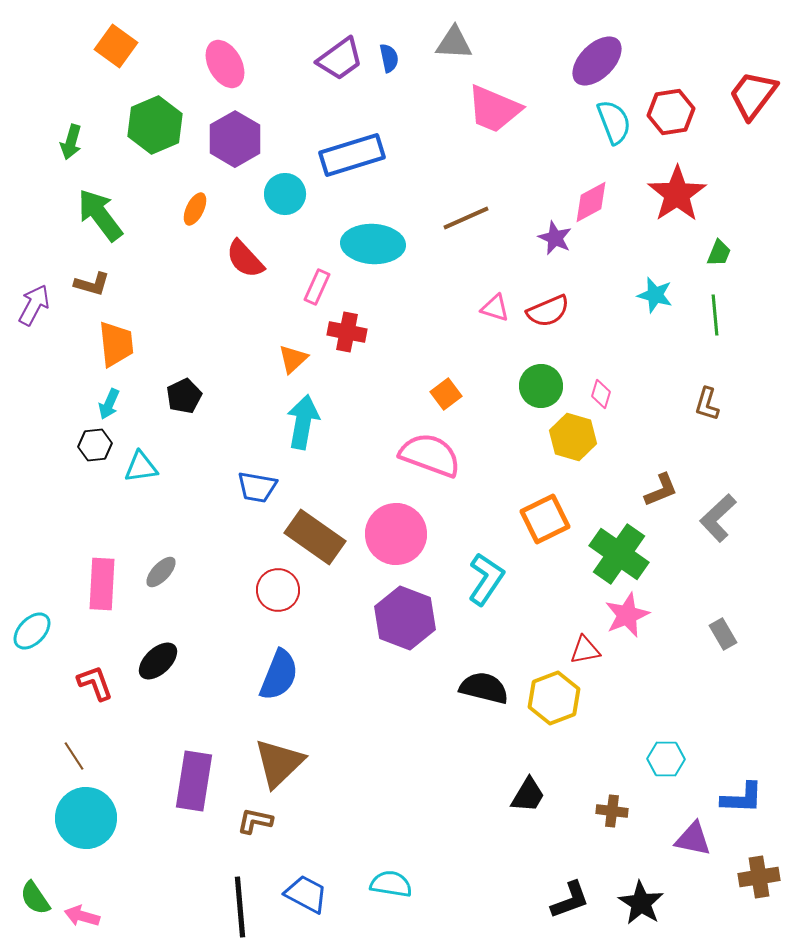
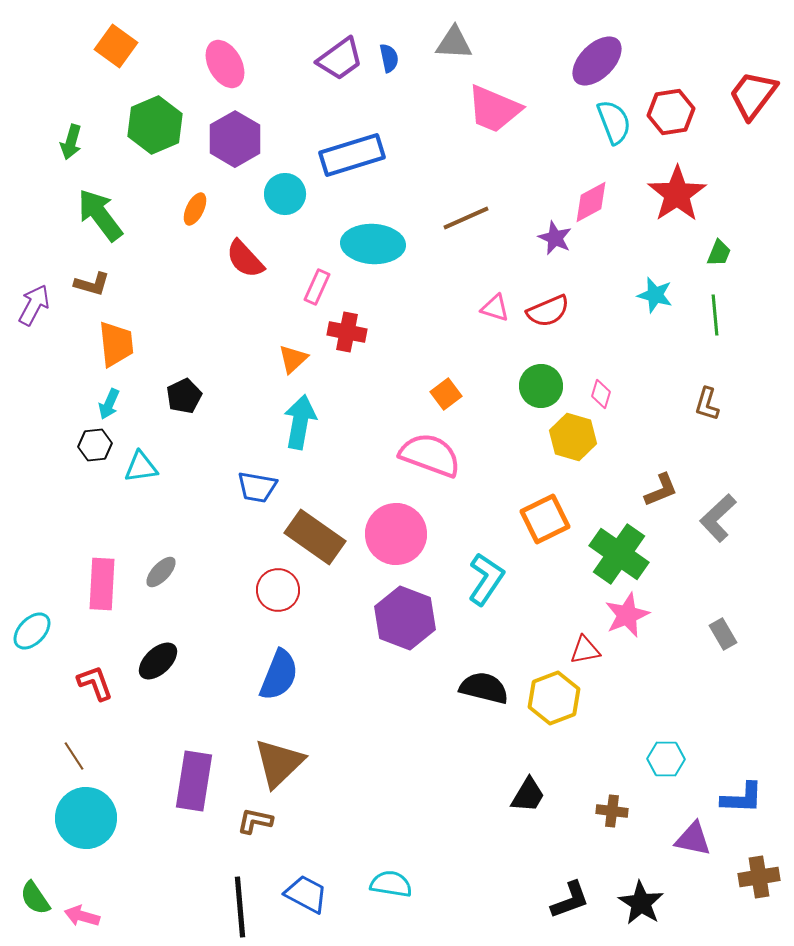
cyan arrow at (303, 422): moved 3 px left
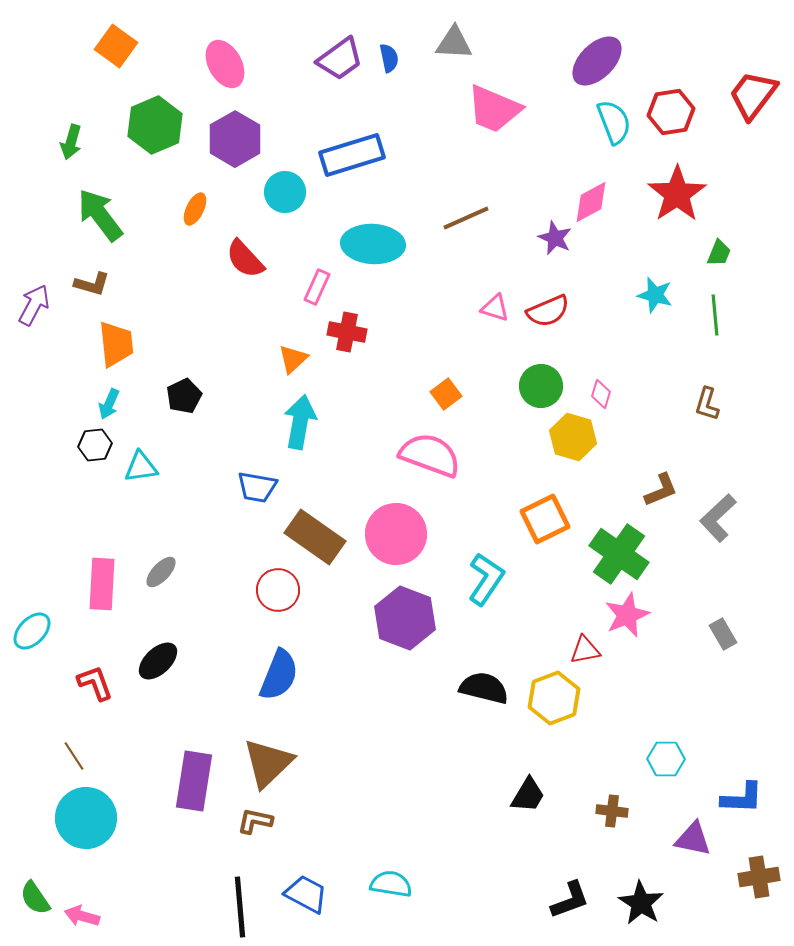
cyan circle at (285, 194): moved 2 px up
brown triangle at (279, 763): moved 11 px left
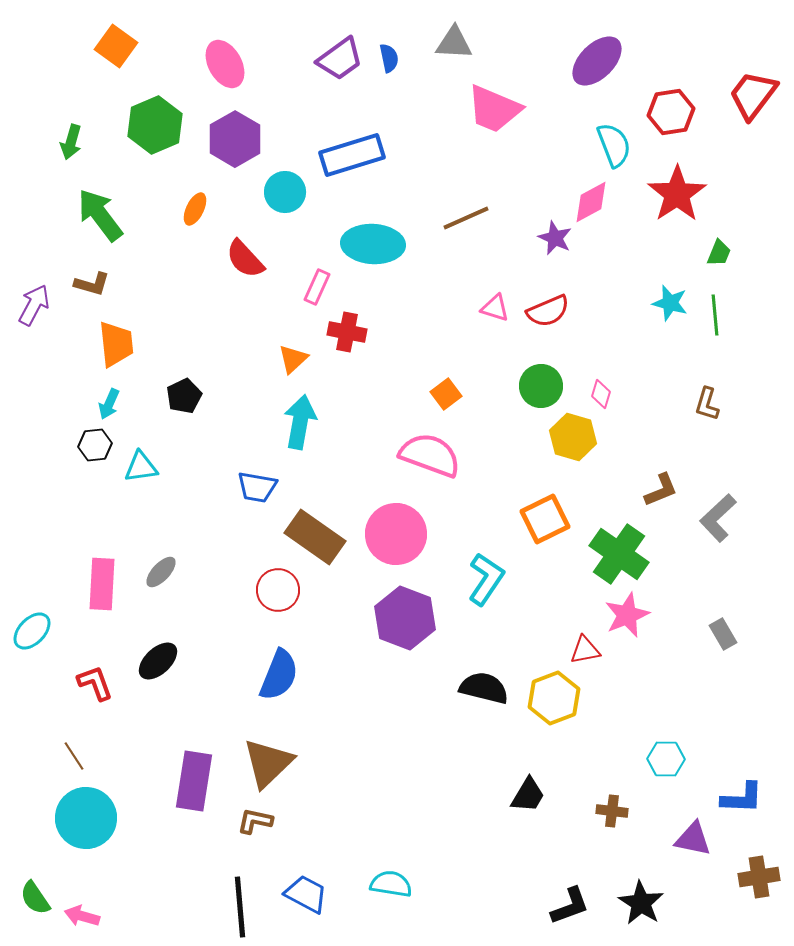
cyan semicircle at (614, 122): moved 23 px down
cyan star at (655, 295): moved 15 px right, 8 px down
black L-shape at (570, 900): moved 6 px down
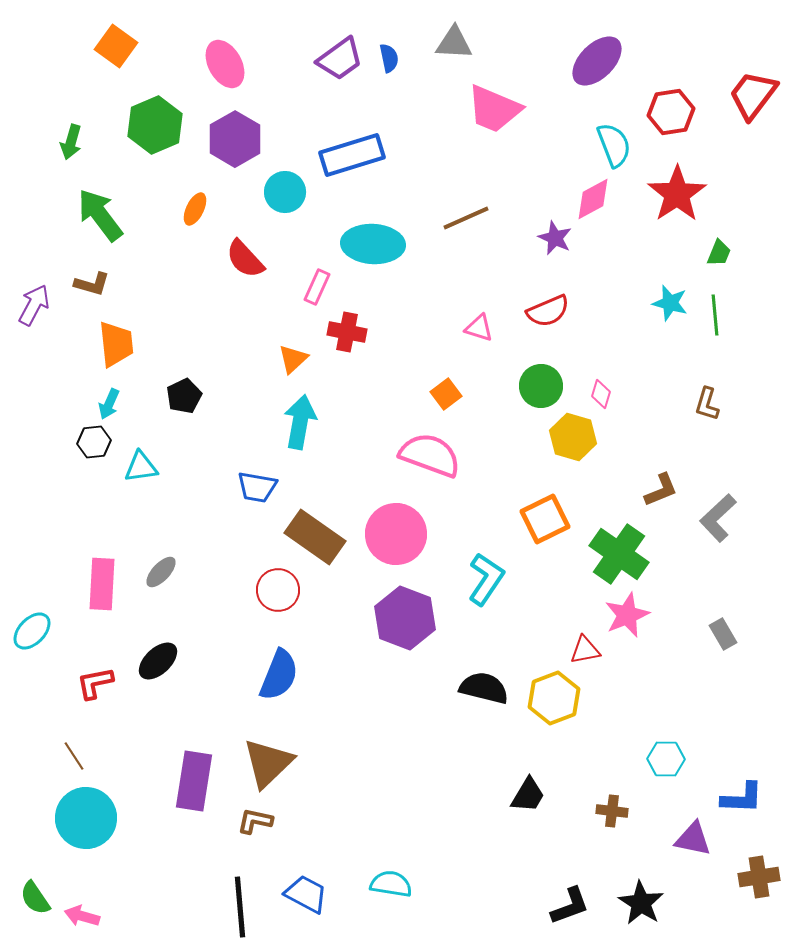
pink diamond at (591, 202): moved 2 px right, 3 px up
pink triangle at (495, 308): moved 16 px left, 20 px down
black hexagon at (95, 445): moved 1 px left, 3 px up
red L-shape at (95, 683): rotated 81 degrees counterclockwise
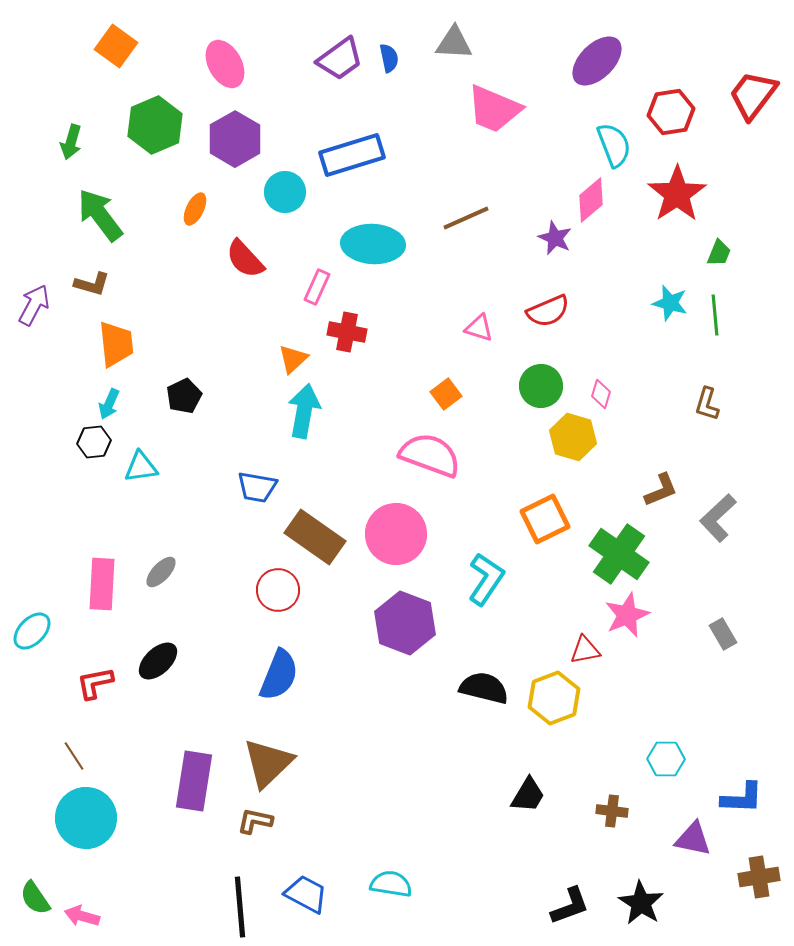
pink diamond at (593, 199): moved 2 px left, 1 px down; rotated 12 degrees counterclockwise
cyan arrow at (300, 422): moved 4 px right, 11 px up
purple hexagon at (405, 618): moved 5 px down
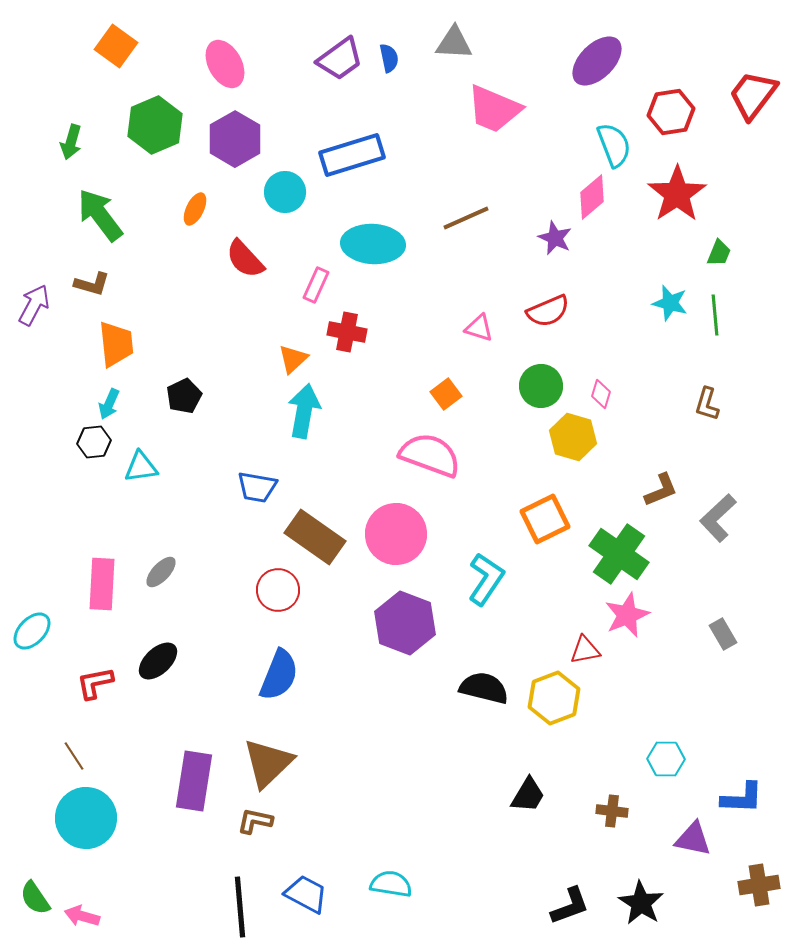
pink diamond at (591, 200): moved 1 px right, 3 px up
pink rectangle at (317, 287): moved 1 px left, 2 px up
brown cross at (759, 877): moved 8 px down
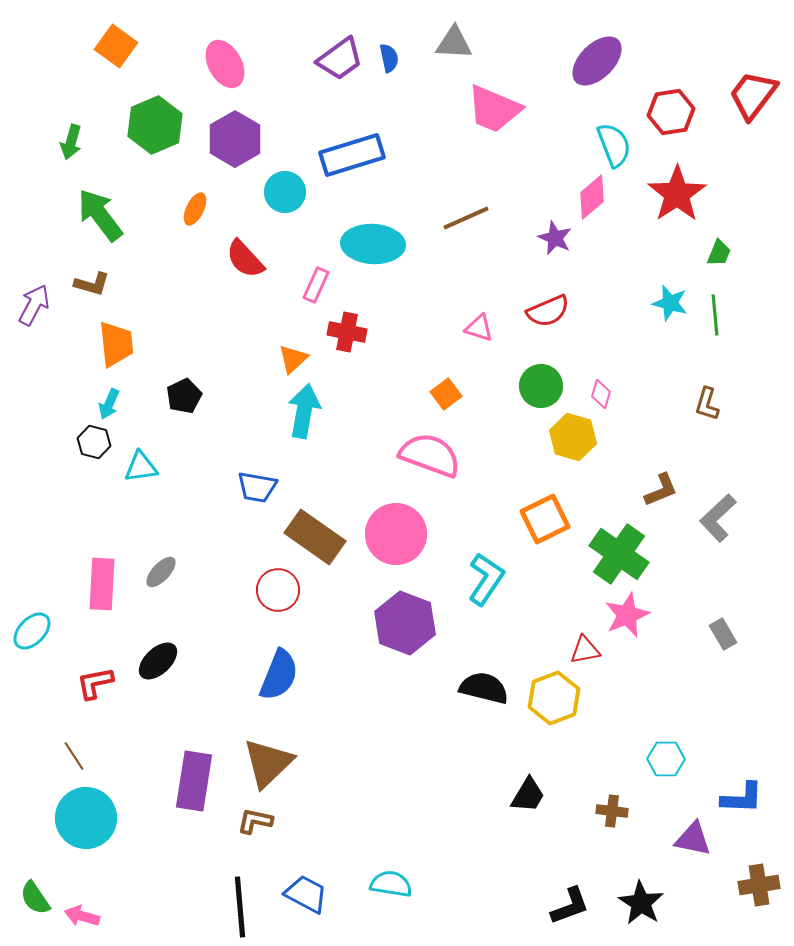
black hexagon at (94, 442): rotated 20 degrees clockwise
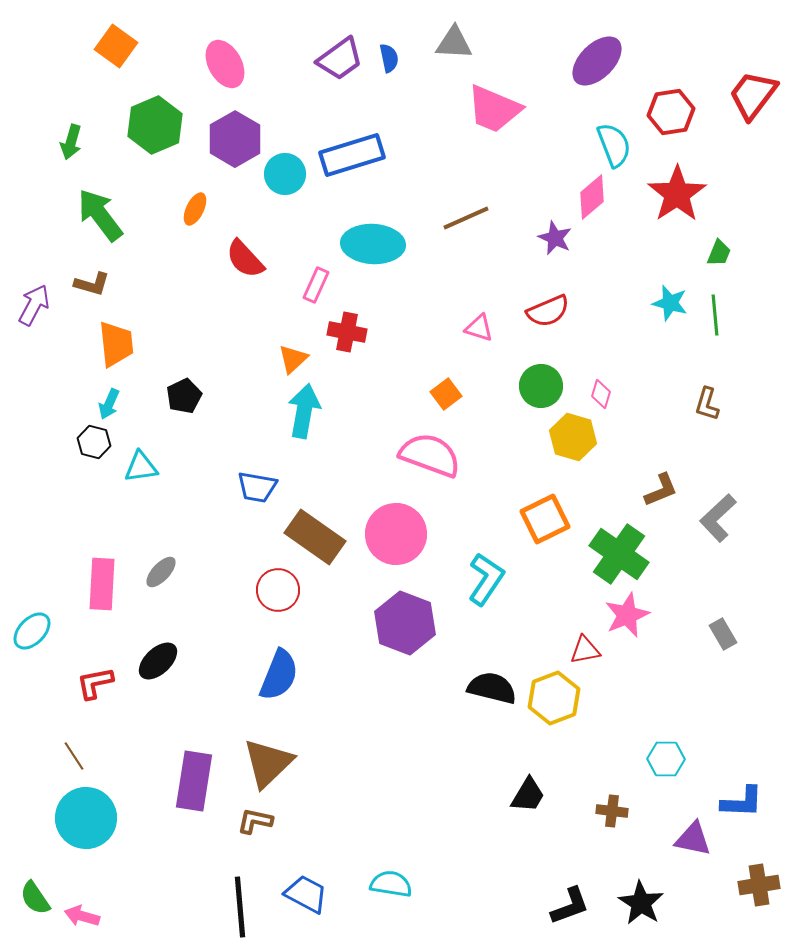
cyan circle at (285, 192): moved 18 px up
black semicircle at (484, 688): moved 8 px right
blue L-shape at (742, 798): moved 4 px down
